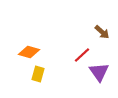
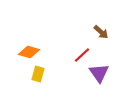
brown arrow: moved 1 px left
purple triangle: moved 1 px down
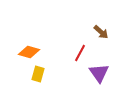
red line: moved 2 px left, 2 px up; rotated 18 degrees counterclockwise
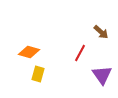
purple triangle: moved 3 px right, 2 px down
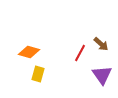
brown arrow: moved 12 px down
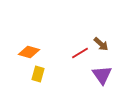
red line: rotated 30 degrees clockwise
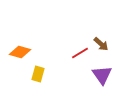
orange diamond: moved 9 px left
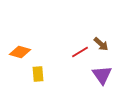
red line: moved 1 px up
yellow rectangle: rotated 21 degrees counterclockwise
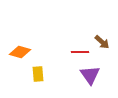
brown arrow: moved 1 px right, 2 px up
red line: rotated 30 degrees clockwise
purple triangle: moved 12 px left
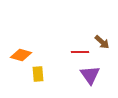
orange diamond: moved 1 px right, 3 px down
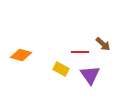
brown arrow: moved 1 px right, 2 px down
yellow rectangle: moved 23 px right, 5 px up; rotated 56 degrees counterclockwise
